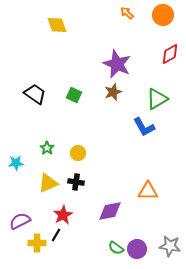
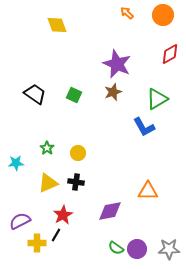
gray star: moved 1 px left, 3 px down; rotated 10 degrees counterclockwise
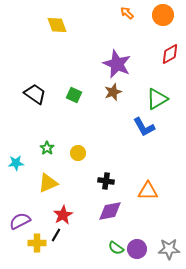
black cross: moved 30 px right, 1 px up
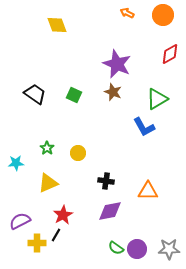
orange arrow: rotated 16 degrees counterclockwise
brown star: rotated 30 degrees counterclockwise
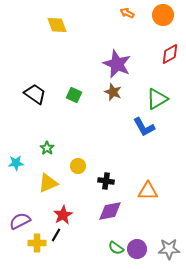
yellow circle: moved 13 px down
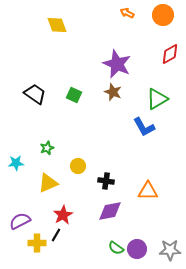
green star: rotated 16 degrees clockwise
gray star: moved 1 px right, 1 px down
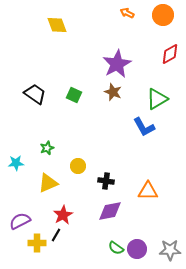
purple star: rotated 20 degrees clockwise
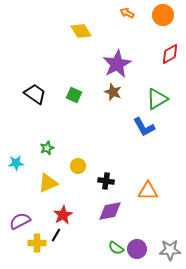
yellow diamond: moved 24 px right, 6 px down; rotated 10 degrees counterclockwise
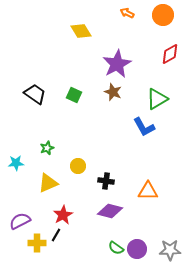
purple diamond: rotated 25 degrees clockwise
